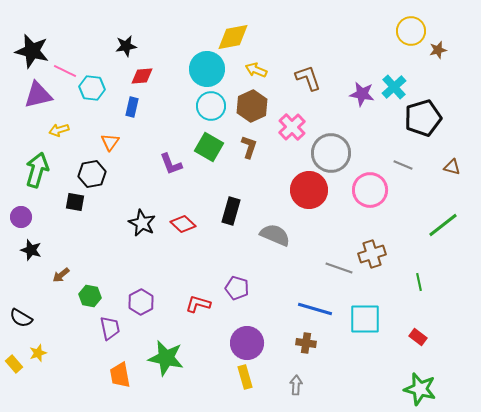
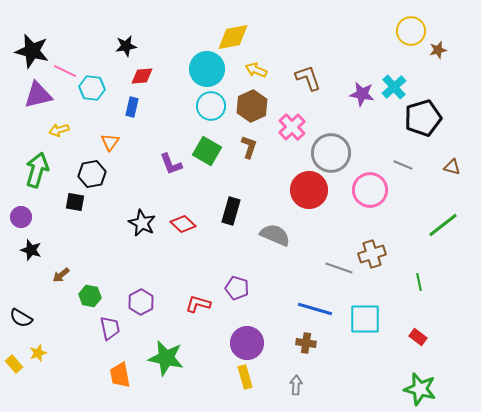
green square at (209, 147): moved 2 px left, 4 px down
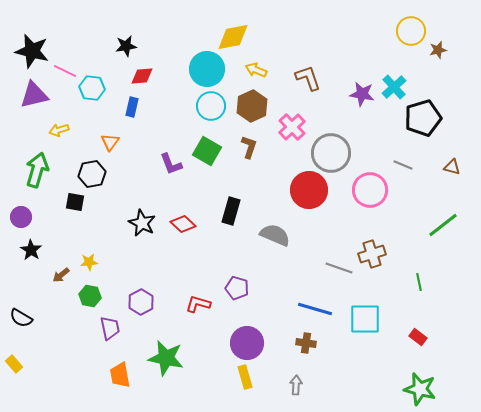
purple triangle at (38, 95): moved 4 px left
black star at (31, 250): rotated 15 degrees clockwise
yellow star at (38, 353): moved 51 px right, 91 px up; rotated 12 degrees clockwise
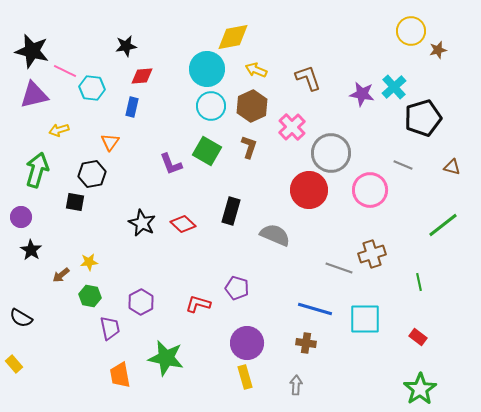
green star at (420, 389): rotated 24 degrees clockwise
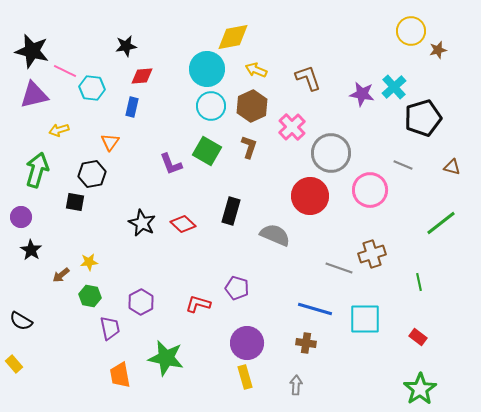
red circle at (309, 190): moved 1 px right, 6 px down
green line at (443, 225): moved 2 px left, 2 px up
black semicircle at (21, 318): moved 3 px down
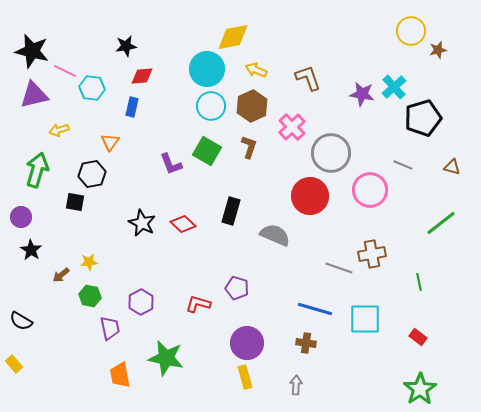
brown cross at (372, 254): rotated 8 degrees clockwise
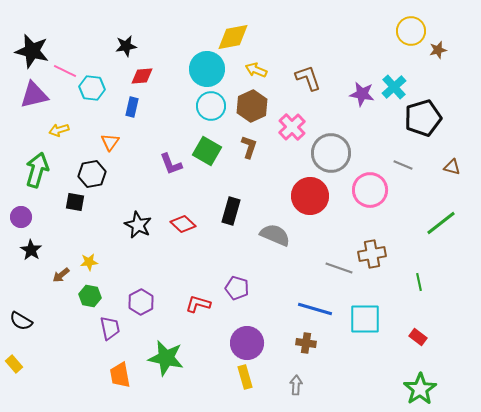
black star at (142, 223): moved 4 px left, 2 px down
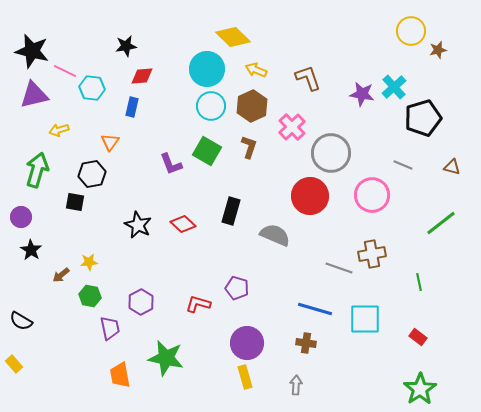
yellow diamond at (233, 37): rotated 56 degrees clockwise
pink circle at (370, 190): moved 2 px right, 5 px down
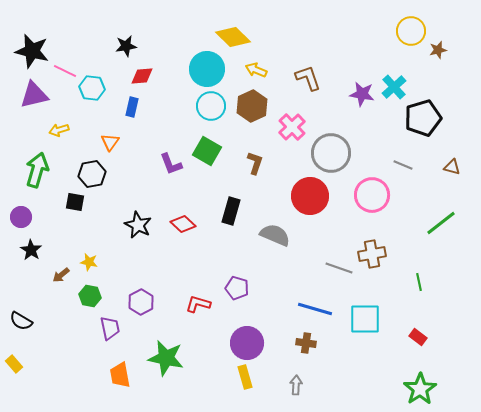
brown L-shape at (249, 147): moved 6 px right, 16 px down
yellow star at (89, 262): rotated 18 degrees clockwise
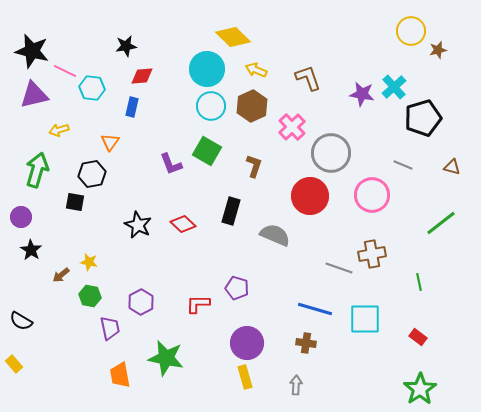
brown L-shape at (255, 163): moved 1 px left, 3 px down
red L-shape at (198, 304): rotated 15 degrees counterclockwise
